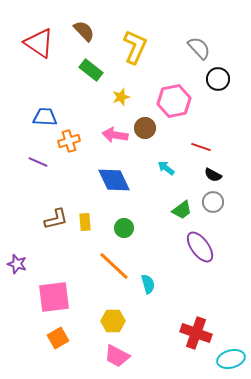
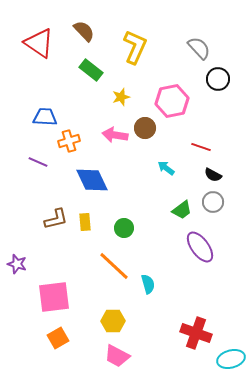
pink hexagon: moved 2 px left
blue diamond: moved 22 px left
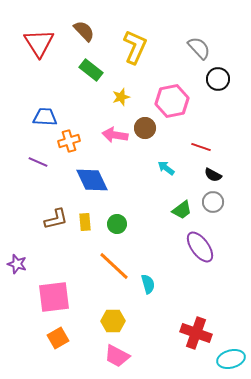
red triangle: rotated 24 degrees clockwise
green circle: moved 7 px left, 4 px up
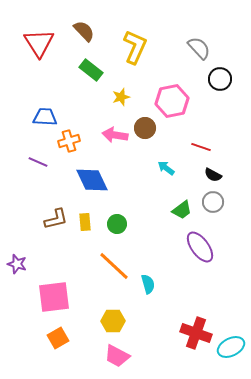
black circle: moved 2 px right
cyan ellipse: moved 12 px up; rotated 12 degrees counterclockwise
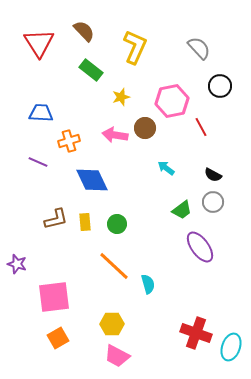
black circle: moved 7 px down
blue trapezoid: moved 4 px left, 4 px up
red line: moved 20 px up; rotated 42 degrees clockwise
yellow hexagon: moved 1 px left, 3 px down
cyan ellipse: rotated 44 degrees counterclockwise
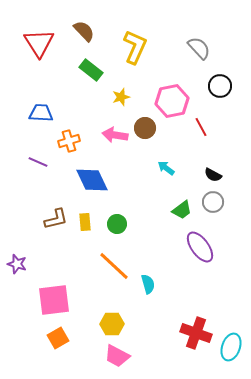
pink square: moved 3 px down
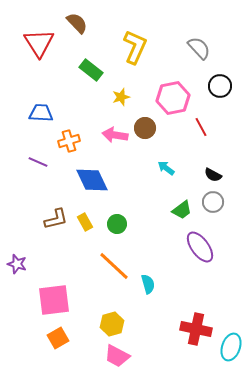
brown semicircle: moved 7 px left, 8 px up
pink hexagon: moved 1 px right, 3 px up
yellow rectangle: rotated 24 degrees counterclockwise
yellow hexagon: rotated 15 degrees counterclockwise
red cross: moved 4 px up; rotated 8 degrees counterclockwise
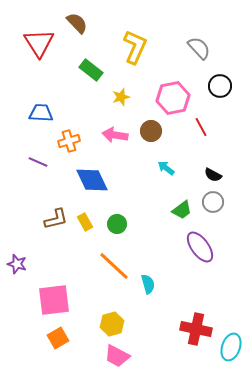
brown circle: moved 6 px right, 3 px down
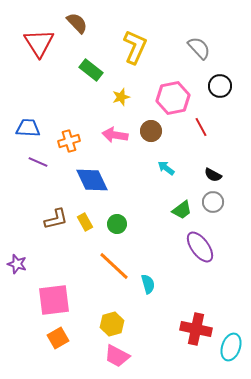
blue trapezoid: moved 13 px left, 15 px down
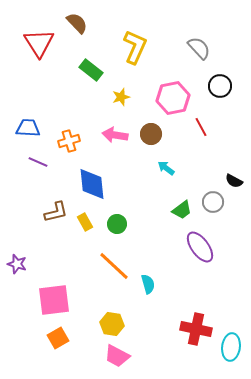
brown circle: moved 3 px down
black semicircle: moved 21 px right, 6 px down
blue diamond: moved 4 px down; rotated 20 degrees clockwise
brown L-shape: moved 7 px up
yellow hexagon: rotated 25 degrees clockwise
cyan ellipse: rotated 12 degrees counterclockwise
